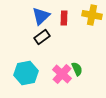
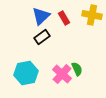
red rectangle: rotated 32 degrees counterclockwise
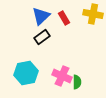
yellow cross: moved 1 px right, 1 px up
green semicircle: moved 13 px down; rotated 24 degrees clockwise
pink cross: moved 2 px down; rotated 18 degrees counterclockwise
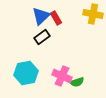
red rectangle: moved 8 px left
green semicircle: rotated 72 degrees clockwise
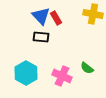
blue triangle: rotated 30 degrees counterclockwise
black rectangle: moved 1 px left; rotated 42 degrees clockwise
cyan hexagon: rotated 20 degrees counterclockwise
green semicircle: moved 10 px right, 14 px up; rotated 56 degrees clockwise
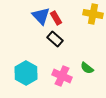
black rectangle: moved 14 px right, 2 px down; rotated 35 degrees clockwise
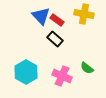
yellow cross: moved 9 px left
red rectangle: moved 1 px right, 2 px down; rotated 24 degrees counterclockwise
cyan hexagon: moved 1 px up
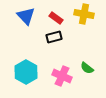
blue triangle: moved 15 px left
red rectangle: moved 1 px left, 2 px up
black rectangle: moved 1 px left, 2 px up; rotated 56 degrees counterclockwise
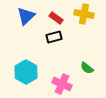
blue triangle: rotated 30 degrees clockwise
pink cross: moved 8 px down
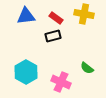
blue triangle: rotated 36 degrees clockwise
black rectangle: moved 1 px left, 1 px up
pink cross: moved 1 px left, 2 px up
